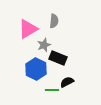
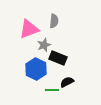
pink triangle: moved 1 px right; rotated 10 degrees clockwise
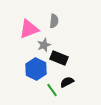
black rectangle: moved 1 px right
green line: rotated 56 degrees clockwise
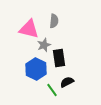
pink triangle: rotated 35 degrees clockwise
black rectangle: rotated 60 degrees clockwise
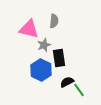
blue hexagon: moved 5 px right, 1 px down
green line: moved 27 px right
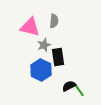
pink triangle: moved 1 px right, 2 px up
black rectangle: moved 1 px left, 1 px up
black semicircle: moved 2 px right, 4 px down
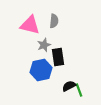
pink triangle: moved 2 px up
blue hexagon: rotated 20 degrees clockwise
green line: rotated 16 degrees clockwise
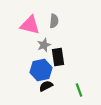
black semicircle: moved 23 px left
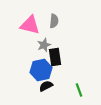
black rectangle: moved 3 px left
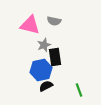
gray semicircle: rotated 96 degrees clockwise
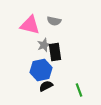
black rectangle: moved 5 px up
